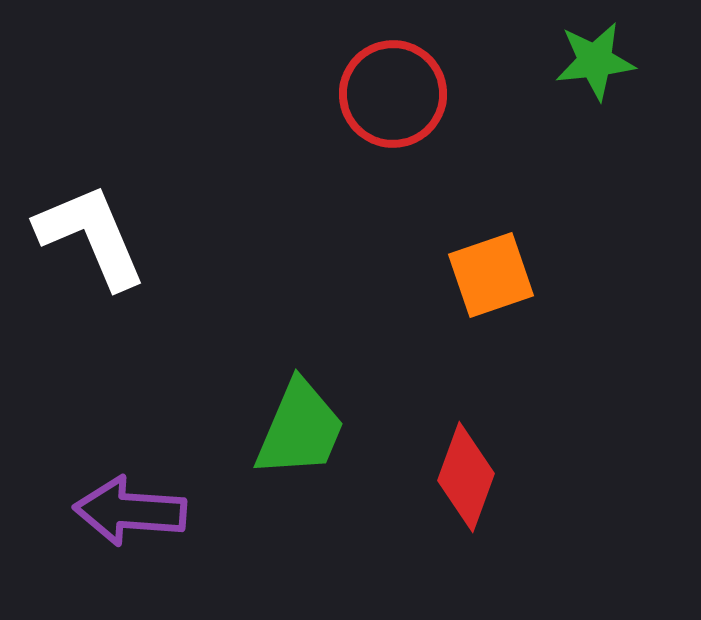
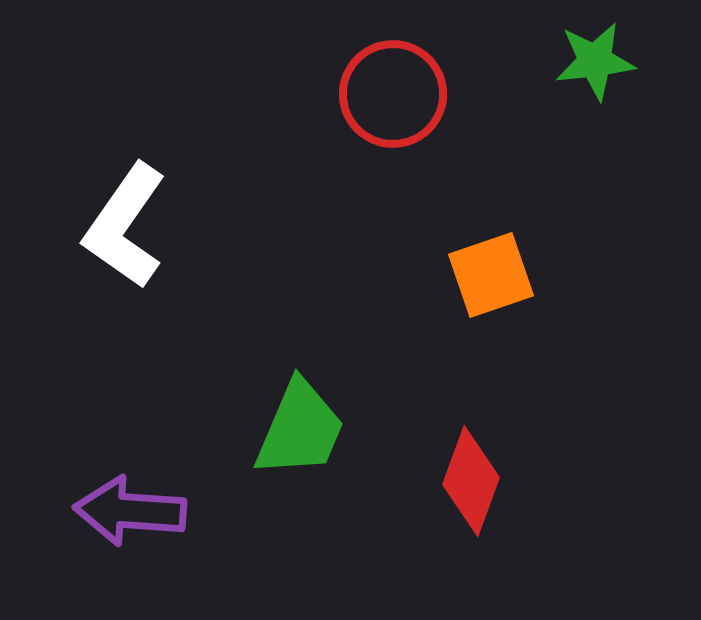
white L-shape: moved 34 px right, 10 px up; rotated 122 degrees counterclockwise
red diamond: moved 5 px right, 4 px down
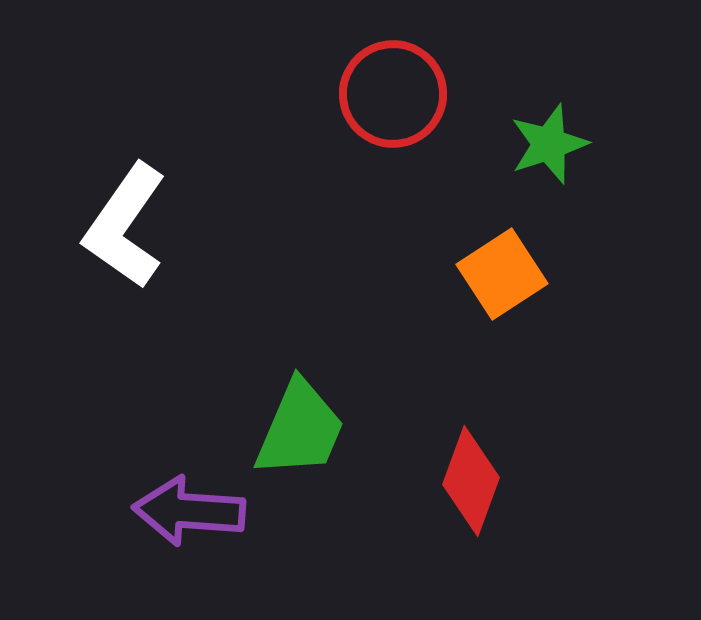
green star: moved 46 px left, 83 px down; rotated 12 degrees counterclockwise
orange square: moved 11 px right, 1 px up; rotated 14 degrees counterclockwise
purple arrow: moved 59 px right
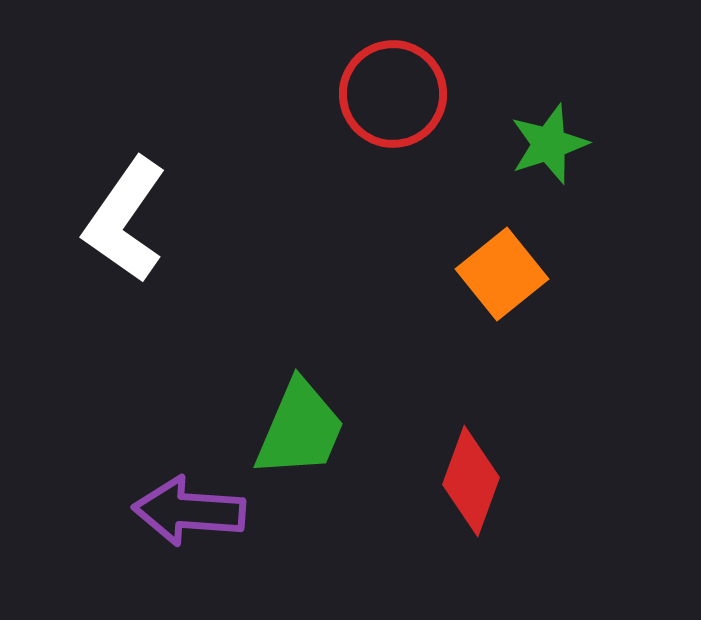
white L-shape: moved 6 px up
orange square: rotated 6 degrees counterclockwise
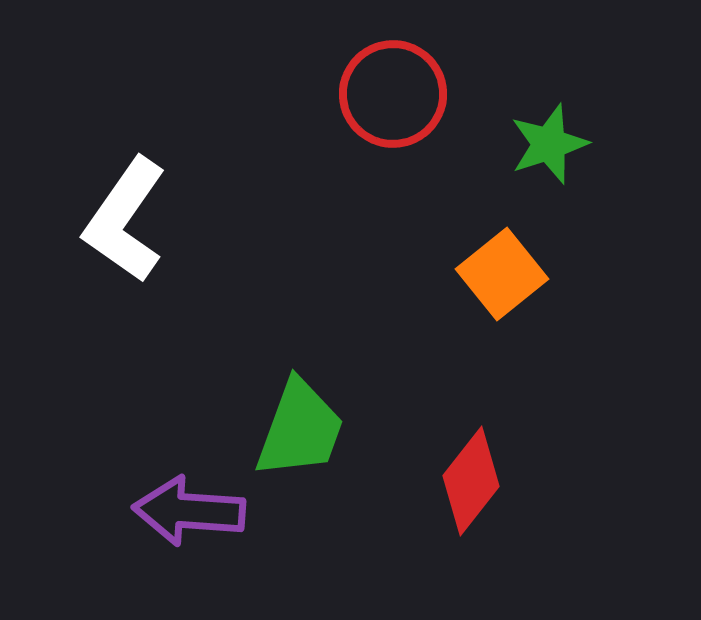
green trapezoid: rotated 3 degrees counterclockwise
red diamond: rotated 18 degrees clockwise
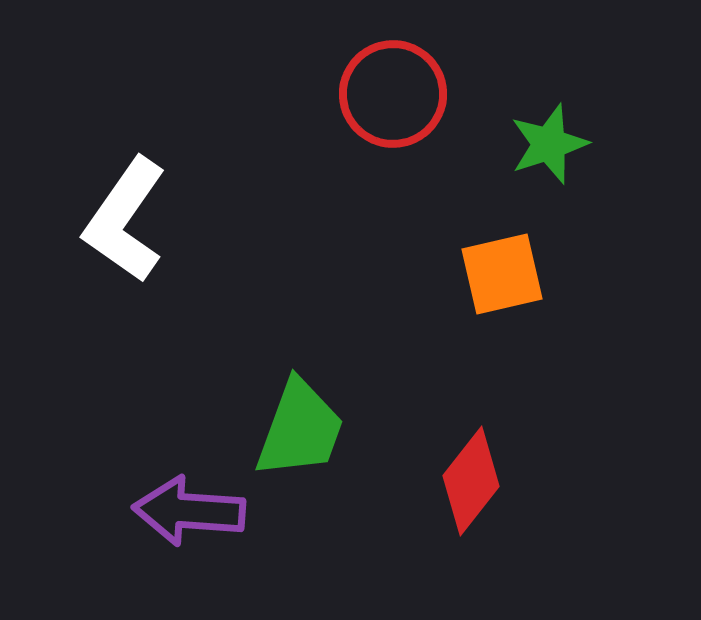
orange square: rotated 26 degrees clockwise
